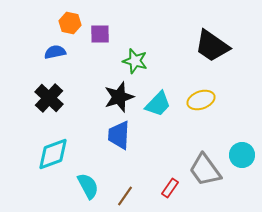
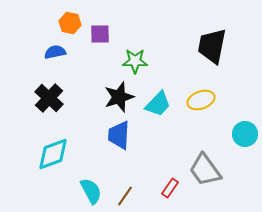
black trapezoid: rotated 66 degrees clockwise
green star: rotated 15 degrees counterclockwise
cyan circle: moved 3 px right, 21 px up
cyan semicircle: moved 3 px right, 5 px down
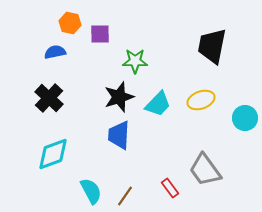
cyan circle: moved 16 px up
red rectangle: rotated 72 degrees counterclockwise
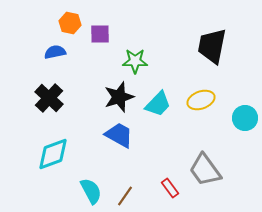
blue trapezoid: rotated 116 degrees clockwise
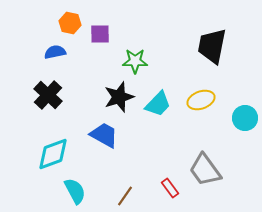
black cross: moved 1 px left, 3 px up
blue trapezoid: moved 15 px left
cyan semicircle: moved 16 px left
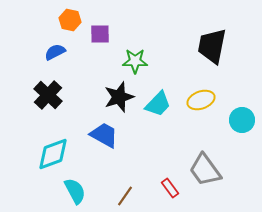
orange hexagon: moved 3 px up
blue semicircle: rotated 15 degrees counterclockwise
cyan circle: moved 3 px left, 2 px down
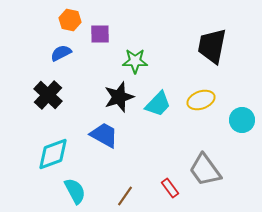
blue semicircle: moved 6 px right, 1 px down
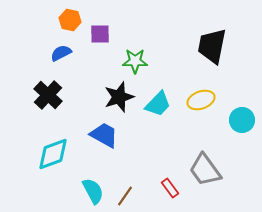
cyan semicircle: moved 18 px right
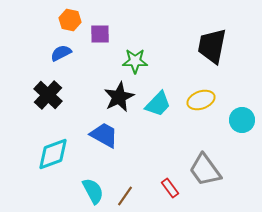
black star: rotated 8 degrees counterclockwise
